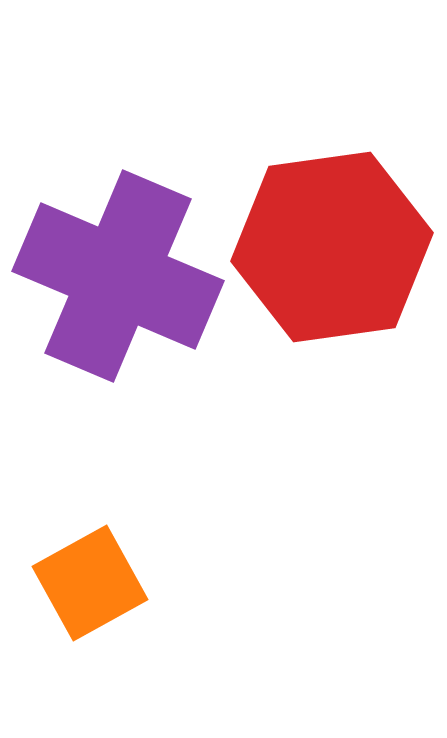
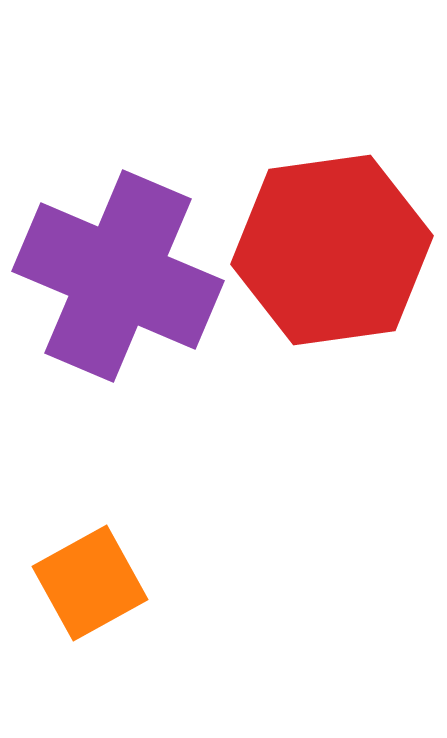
red hexagon: moved 3 px down
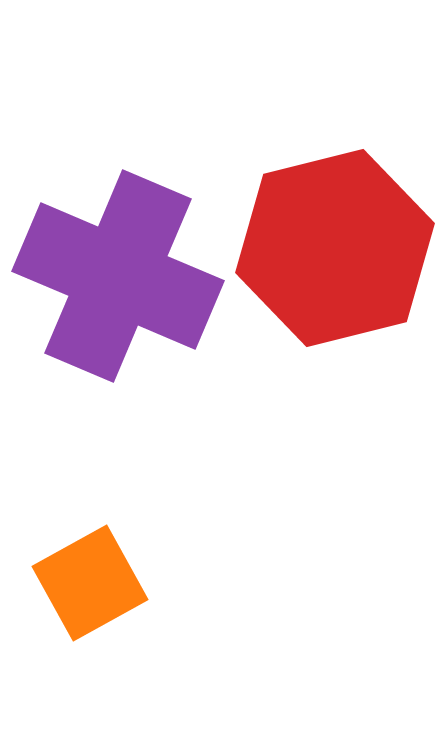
red hexagon: moved 3 px right, 2 px up; rotated 6 degrees counterclockwise
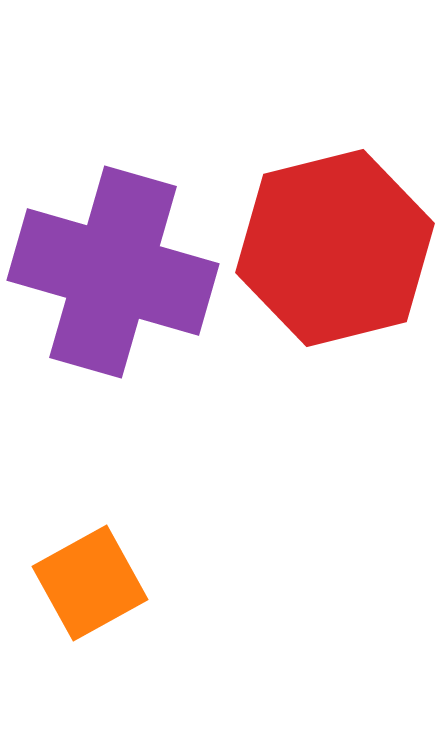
purple cross: moved 5 px left, 4 px up; rotated 7 degrees counterclockwise
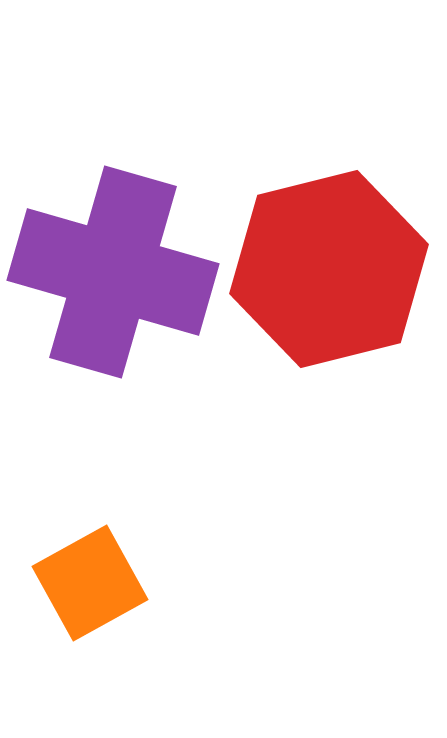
red hexagon: moved 6 px left, 21 px down
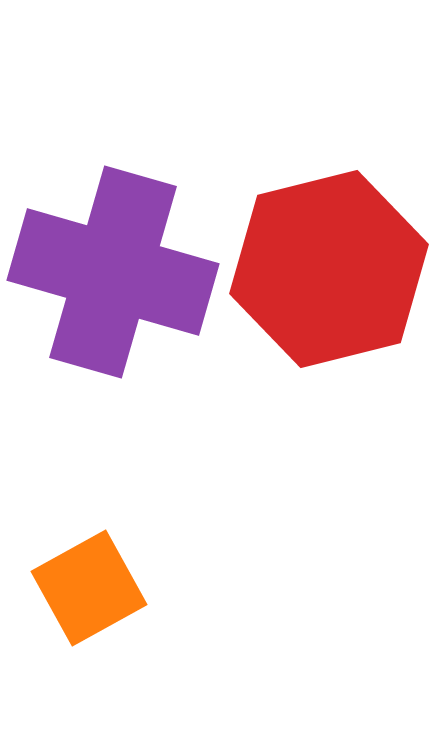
orange square: moved 1 px left, 5 px down
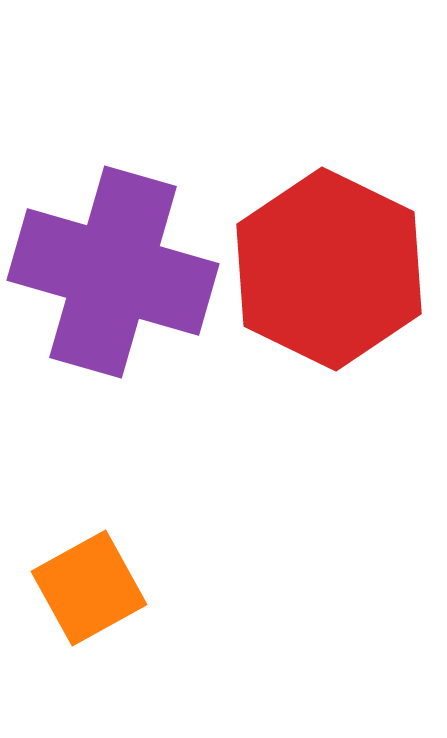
red hexagon: rotated 20 degrees counterclockwise
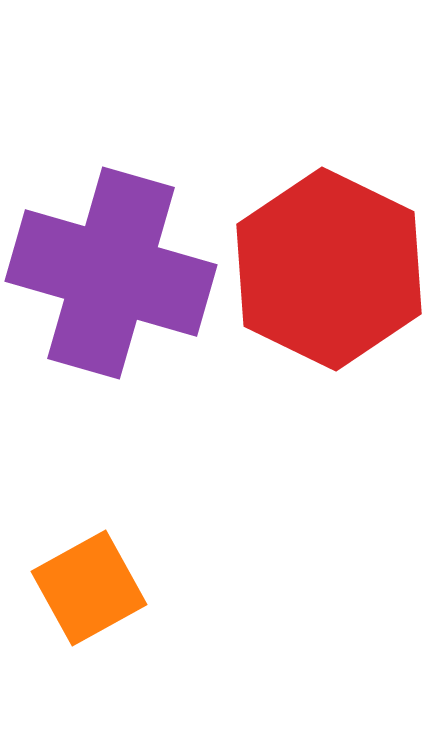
purple cross: moved 2 px left, 1 px down
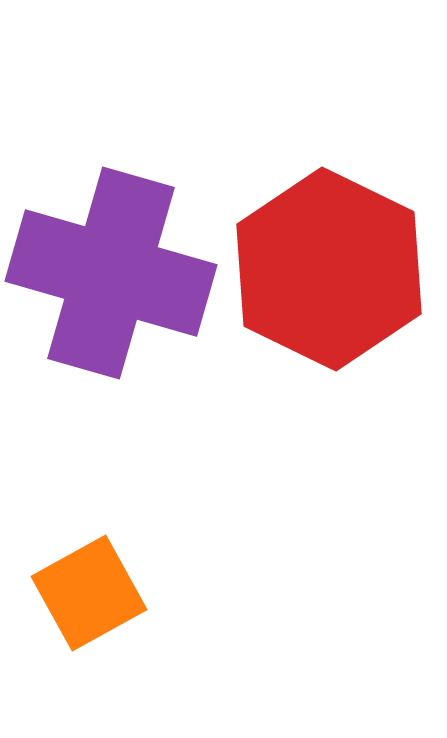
orange square: moved 5 px down
